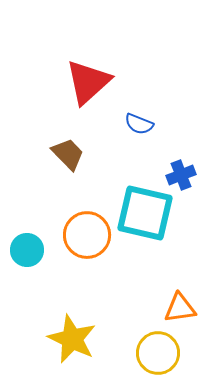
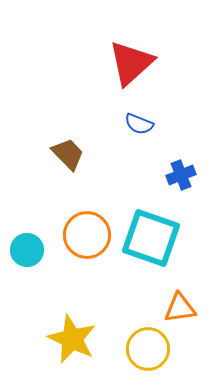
red triangle: moved 43 px right, 19 px up
cyan square: moved 6 px right, 25 px down; rotated 6 degrees clockwise
yellow circle: moved 10 px left, 4 px up
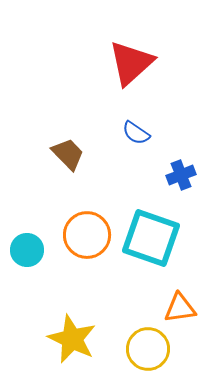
blue semicircle: moved 3 px left, 9 px down; rotated 12 degrees clockwise
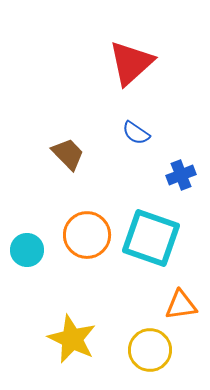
orange triangle: moved 1 px right, 3 px up
yellow circle: moved 2 px right, 1 px down
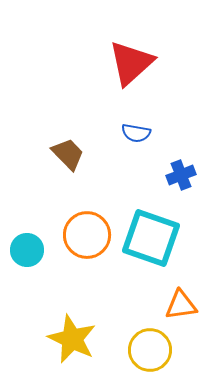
blue semicircle: rotated 24 degrees counterclockwise
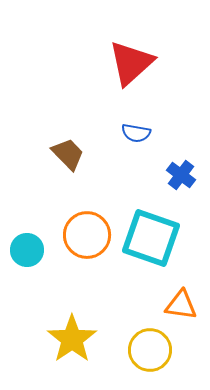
blue cross: rotated 32 degrees counterclockwise
orange triangle: rotated 16 degrees clockwise
yellow star: rotated 12 degrees clockwise
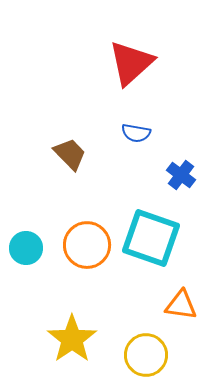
brown trapezoid: moved 2 px right
orange circle: moved 10 px down
cyan circle: moved 1 px left, 2 px up
yellow circle: moved 4 px left, 5 px down
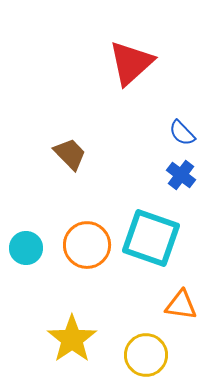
blue semicircle: moved 46 px right; rotated 36 degrees clockwise
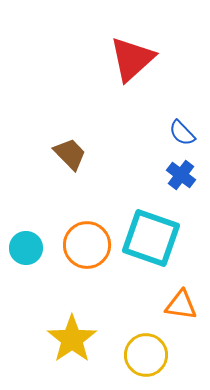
red triangle: moved 1 px right, 4 px up
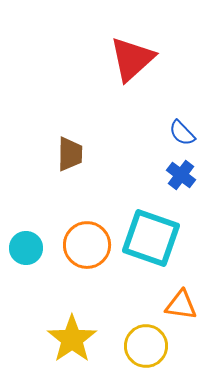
brown trapezoid: rotated 45 degrees clockwise
yellow circle: moved 9 px up
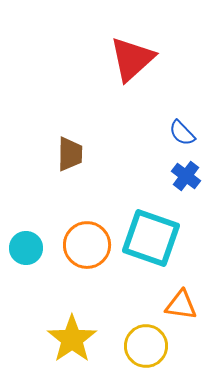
blue cross: moved 5 px right, 1 px down
